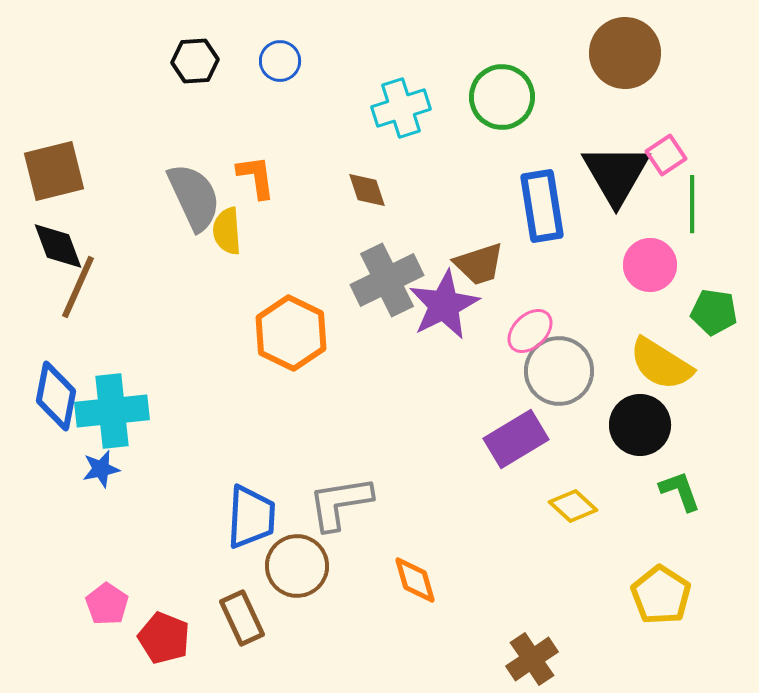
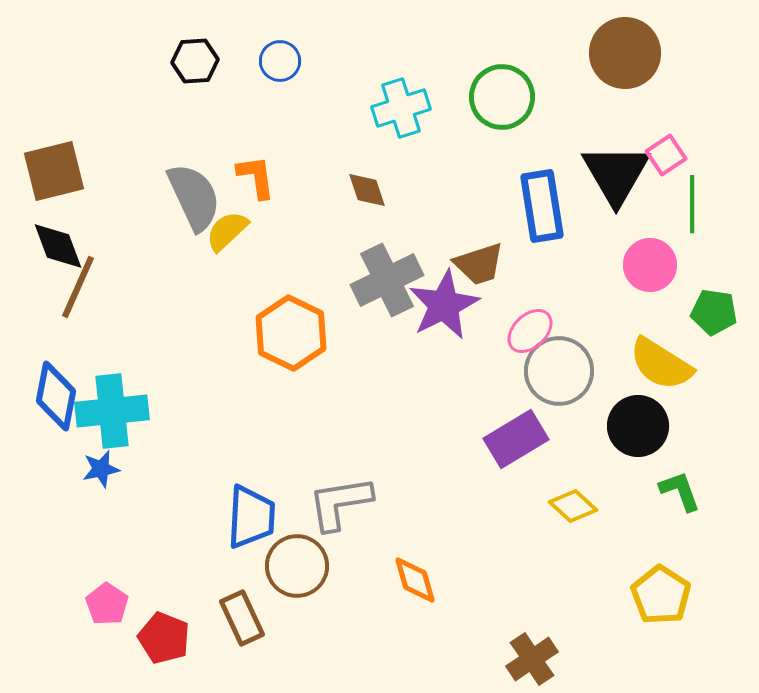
yellow semicircle at (227, 231): rotated 51 degrees clockwise
black circle at (640, 425): moved 2 px left, 1 px down
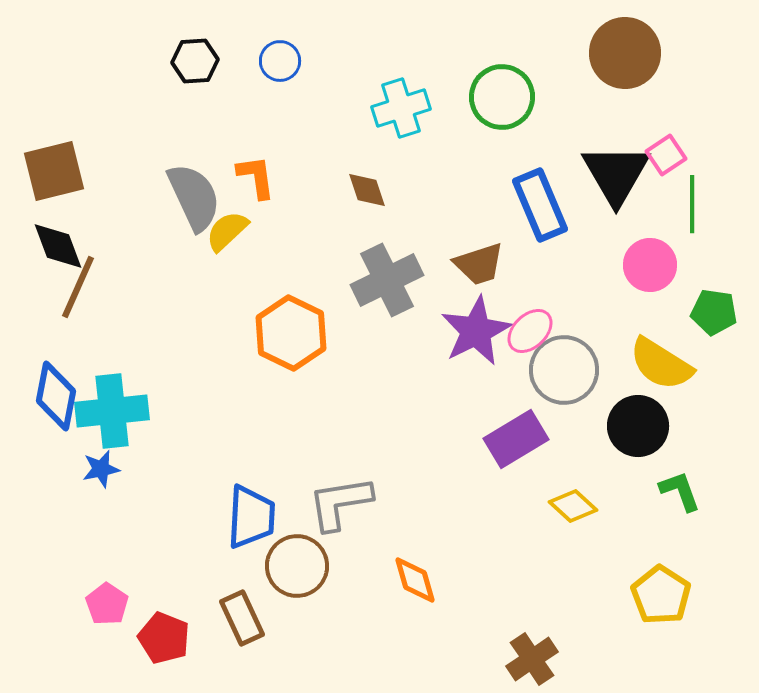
blue rectangle at (542, 206): moved 2 px left, 1 px up; rotated 14 degrees counterclockwise
purple star at (444, 305): moved 32 px right, 26 px down
gray circle at (559, 371): moved 5 px right, 1 px up
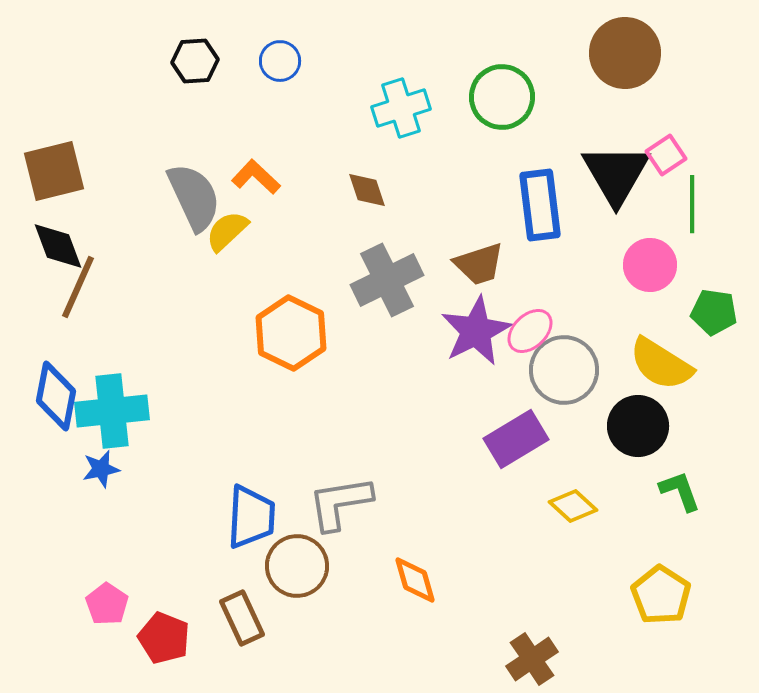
orange L-shape at (256, 177): rotated 39 degrees counterclockwise
blue rectangle at (540, 205): rotated 16 degrees clockwise
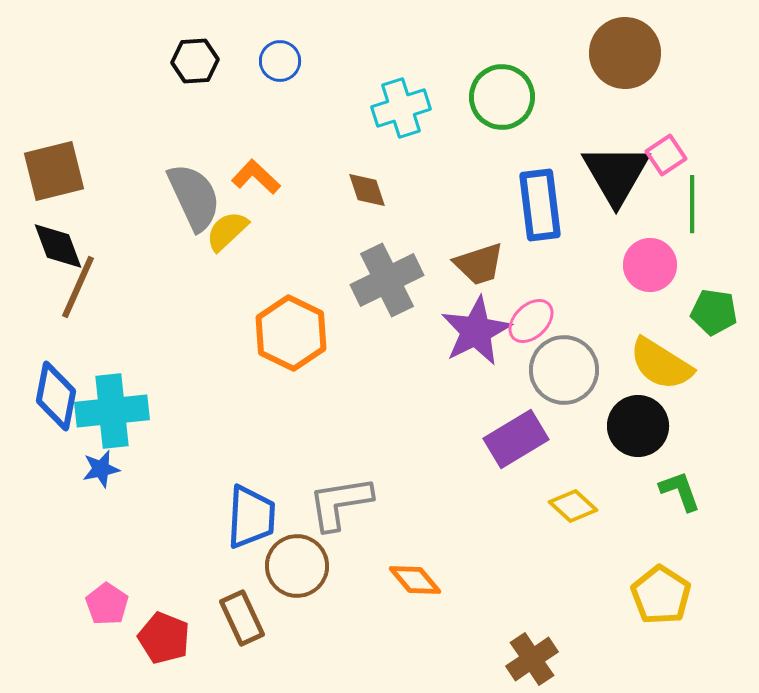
pink ellipse at (530, 331): moved 1 px right, 10 px up
orange diamond at (415, 580): rotated 24 degrees counterclockwise
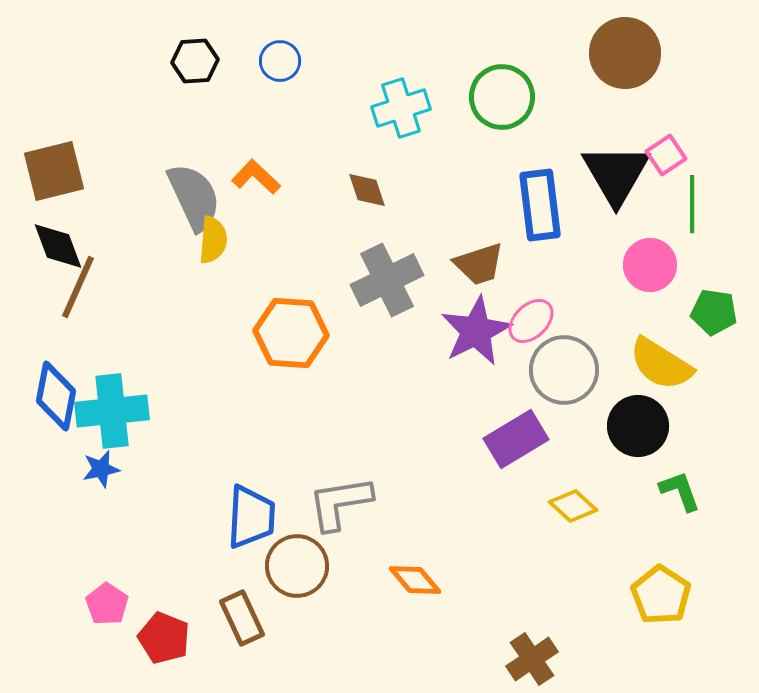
yellow semicircle at (227, 231): moved 14 px left, 9 px down; rotated 138 degrees clockwise
orange hexagon at (291, 333): rotated 22 degrees counterclockwise
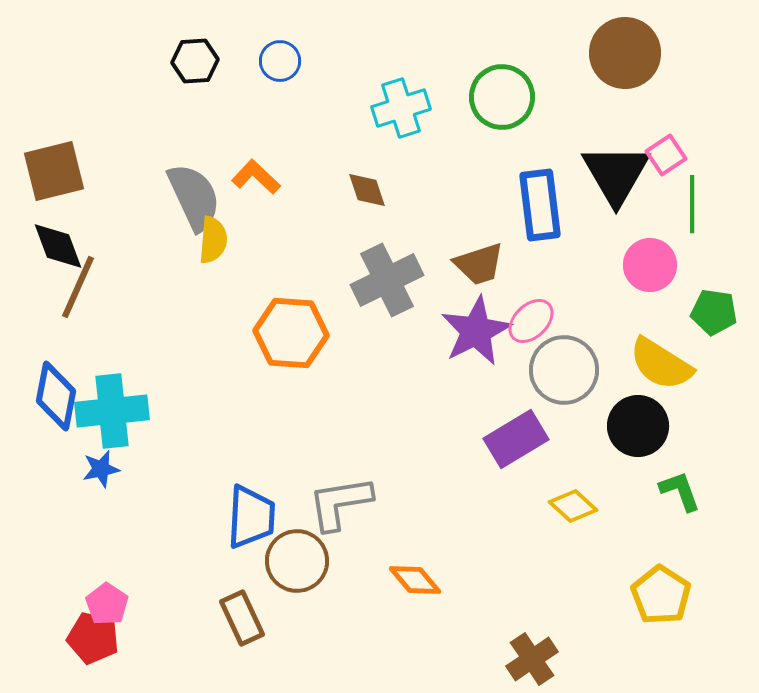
brown circle at (297, 566): moved 5 px up
red pentagon at (164, 638): moved 71 px left; rotated 9 degrees counterclockwise
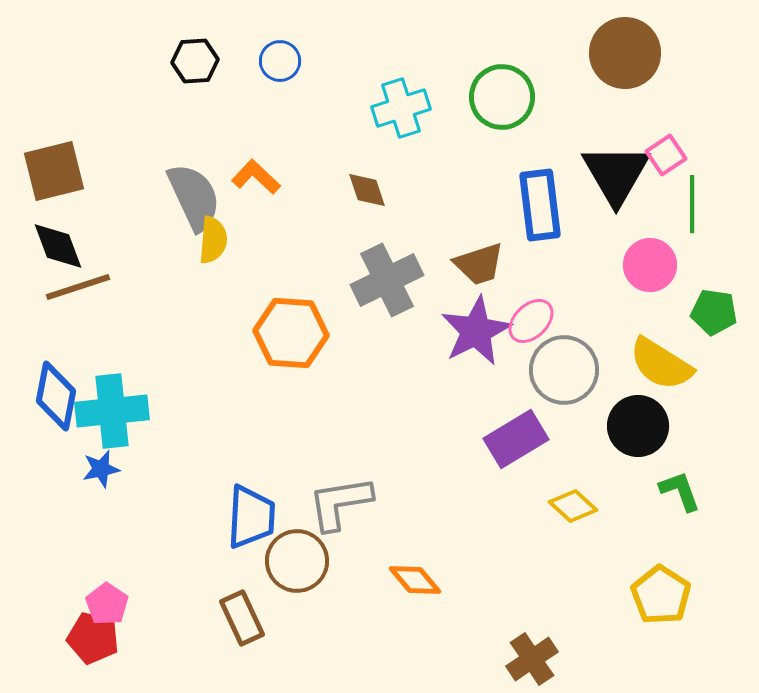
brown line at (78, 287): rotated 48 degrees clockwise
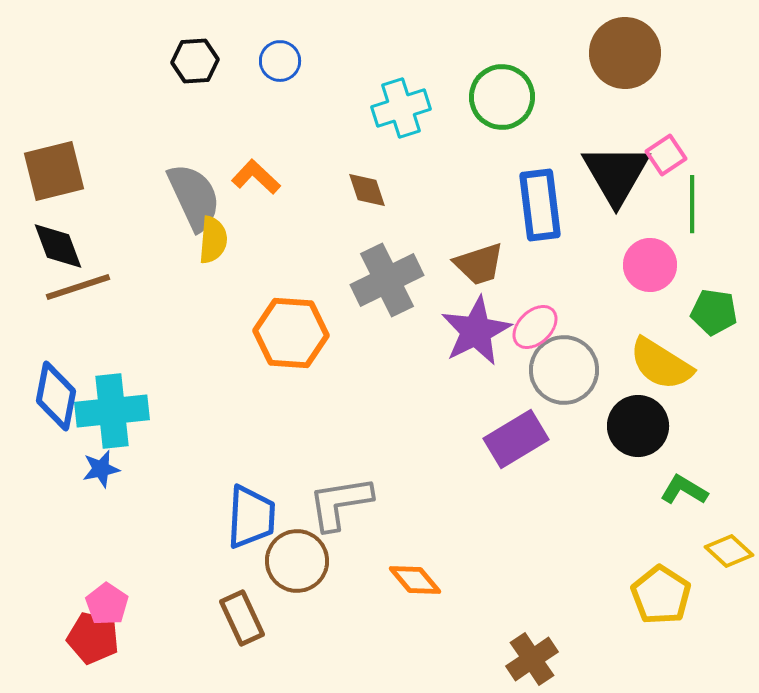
pink ellipse at (531, 321): moved 4 px right, 6 px down
green L-shape at (680, 491): moved 4 px right, 1 px up; rotated 39 degrees counterclockwise
yellow diamond at (573, 506): moved 156 px right, 45 px down
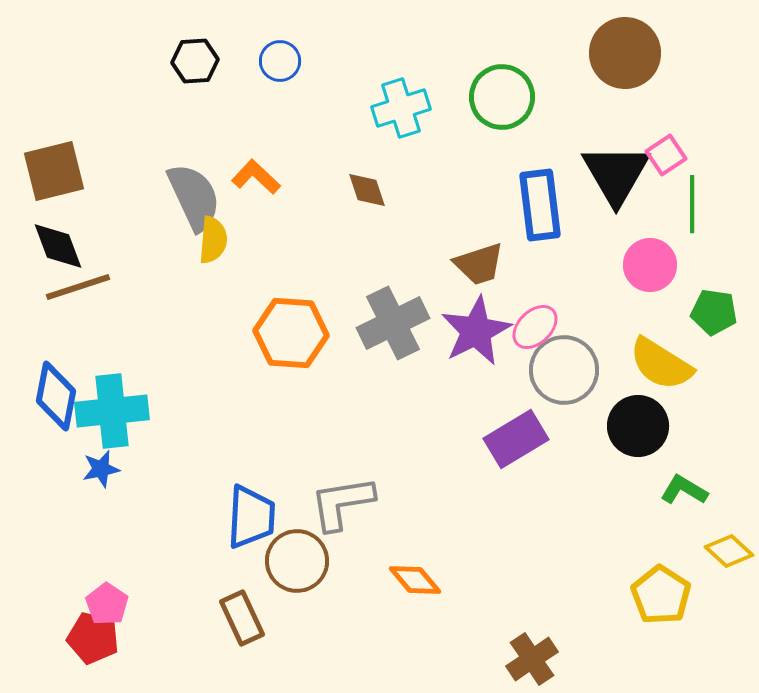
gray cross at (387, 280): moved 6 px right, 43 px down
gray L-shape at (340, 503): moved 2 px right
